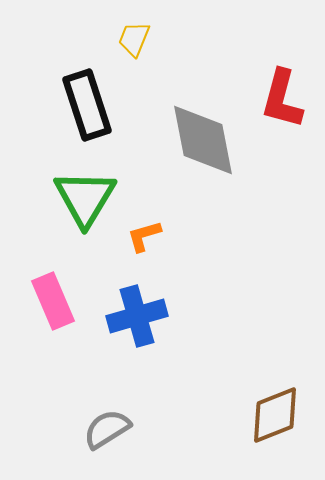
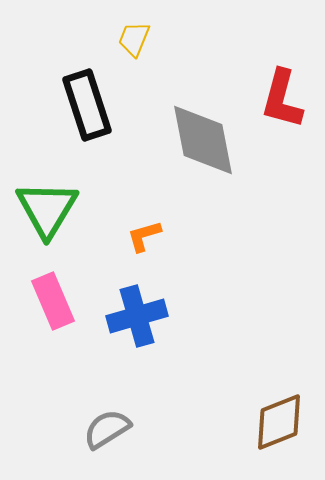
green triangle: moved 38 px left, 11 px down
brown diamond: moved 4 px right, 7 px down
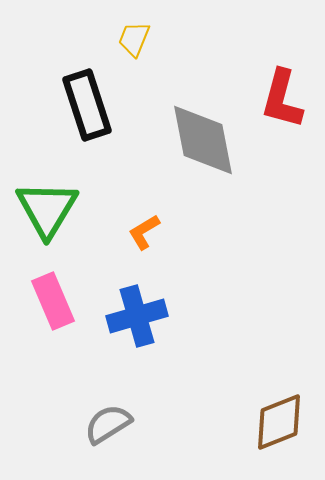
orange L-shape: moved 4 px up; rotated 15 degrees counterclockwise
gray semicircle: moved 1 px right, 5 px up
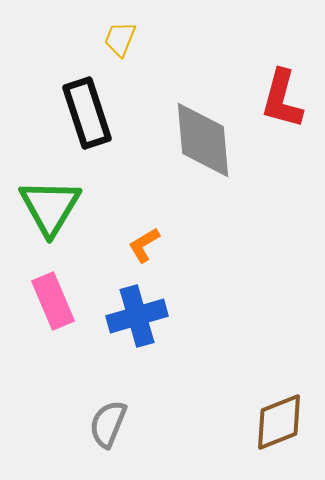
yellow trapezoid: moved 14 px left
black rectangle: moved 8 px down
gray diamond: rotated 6 degrees clockwise
green triangle: moved 3 px right, 2 px up
orange L-shape: moved 13 px down
gray semicircle: rotated 36 degrees counterclockwise
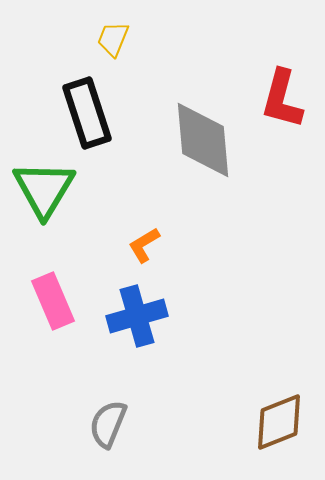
yellow trapezoid: moved 7 px left
green triangle: moved 6 px left, 18 px up
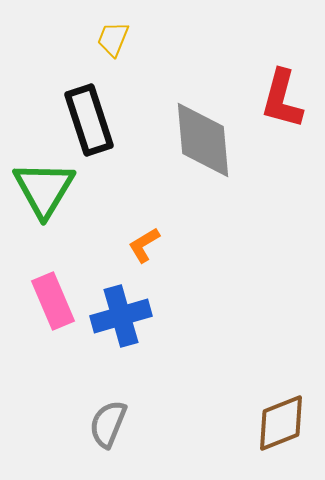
black rectangle: moved 2 px right, 7 px down
blue cross: moved 16 px left
brown diamond: moved 2 px right, 1 px down
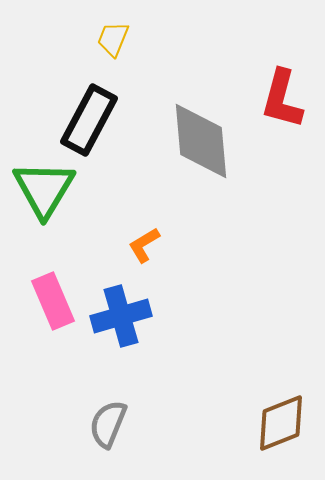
black rectangle: rotated 46 degrees clockwise
gray diamond: moved 2 px left, 1 px down
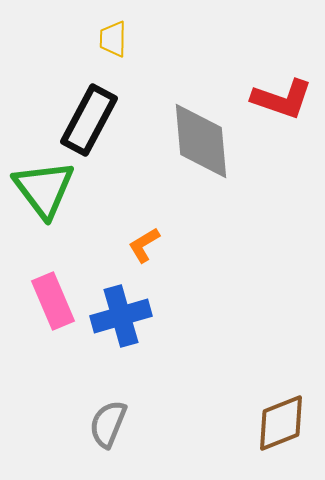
yellow trapezoid: rotated 21 degrees counterclockwise
red L-shape: rotated 86 degrees counterclockwise
green triangle: rotated 8 degrees counterclockwise
